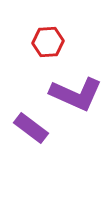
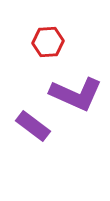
purple rectangle: moved 2 px right, 2 px up
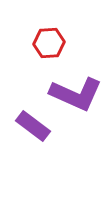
red hexagon: moved 1 px right, 1 px down
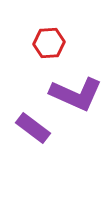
purple rectangle: moved 2 px down
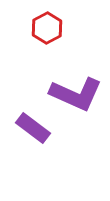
red hexagon: moved 2 px left, 15 px up; rotated 24 degrees counterclockwise
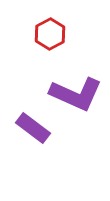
red hexagon: moved 3 px right, 6 px down
